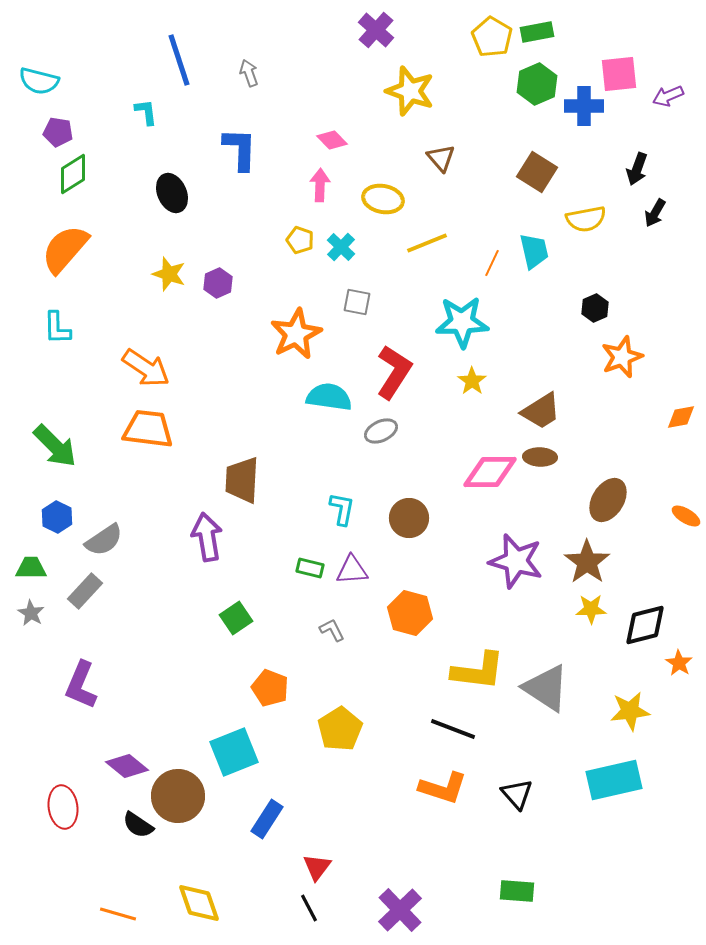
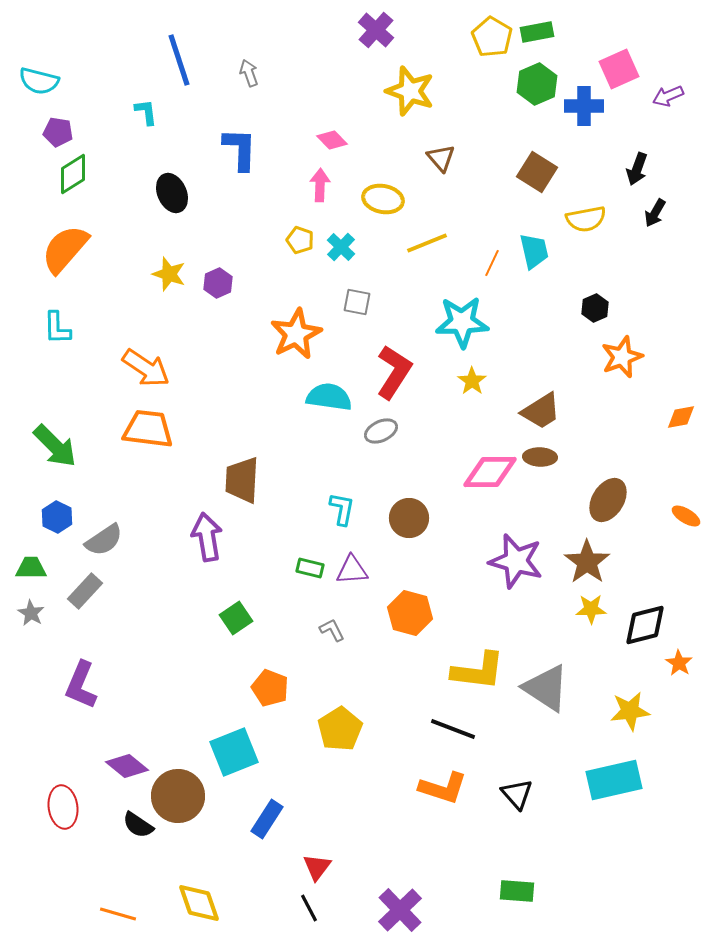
pink square at (619, 74): moved 5 px up; rotated 18 degrees counterclockwise
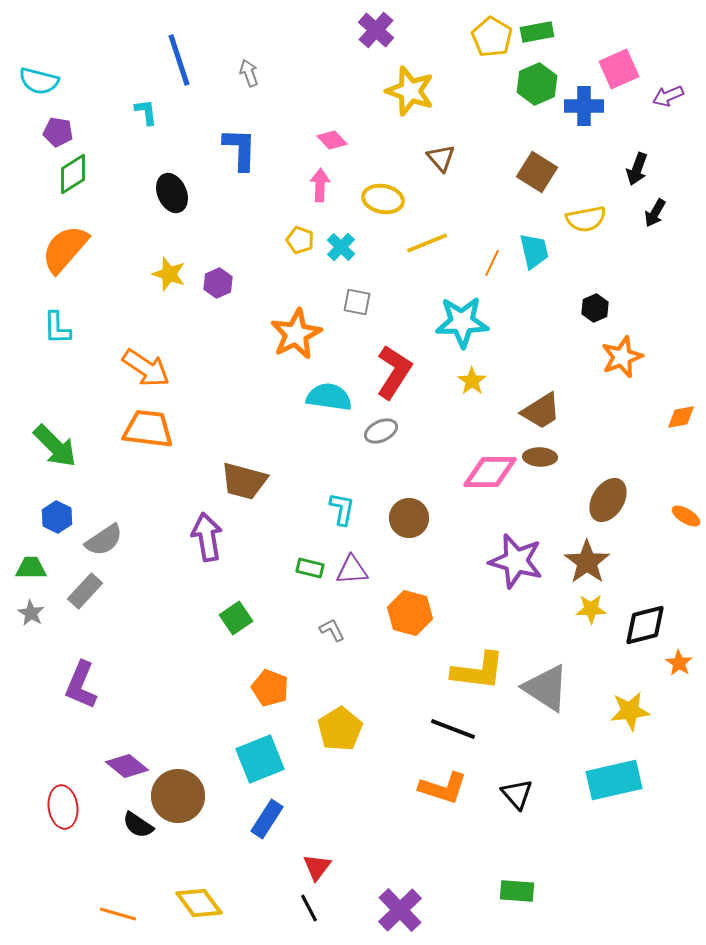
brown trapezoid at (242, 480): moved 2 px right, 1 px down; rotated 78 degrees counterclockwise
cyan square at (234, 752): moved 26 px right, 7 px down
yellow diamond at (199, 903): rotated 18 degrees counterclockwise
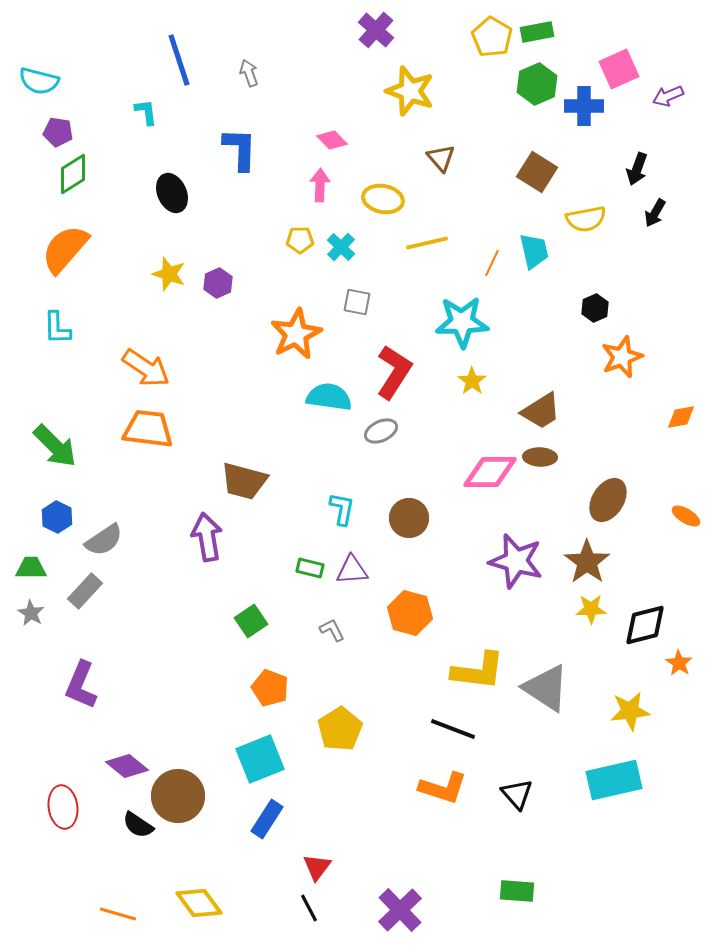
yellow pentagon at (300, 240): rotated 20 degrees counterclockwise
yellow line at (427, 243): rotated 9 degrees clockwise
green square at (236, 618): moved 15 px right, 3 px down
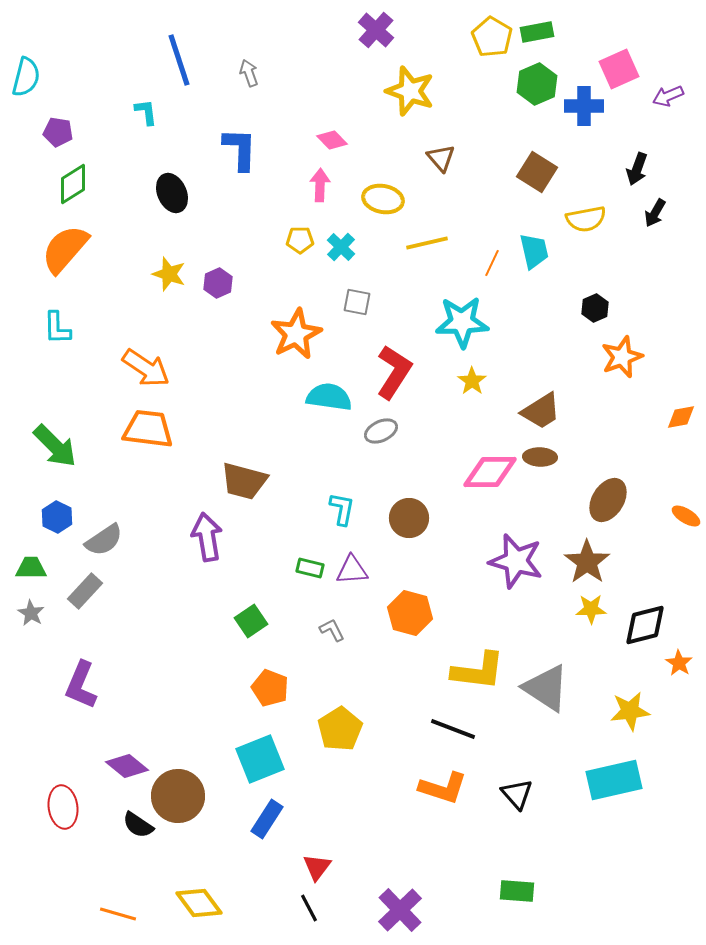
cyan semicircle at (39, 81): moved 13 px left, 4 px up; rotated 90 degrees counterclockwise
green diamond at (73, 174): moved 10 px down
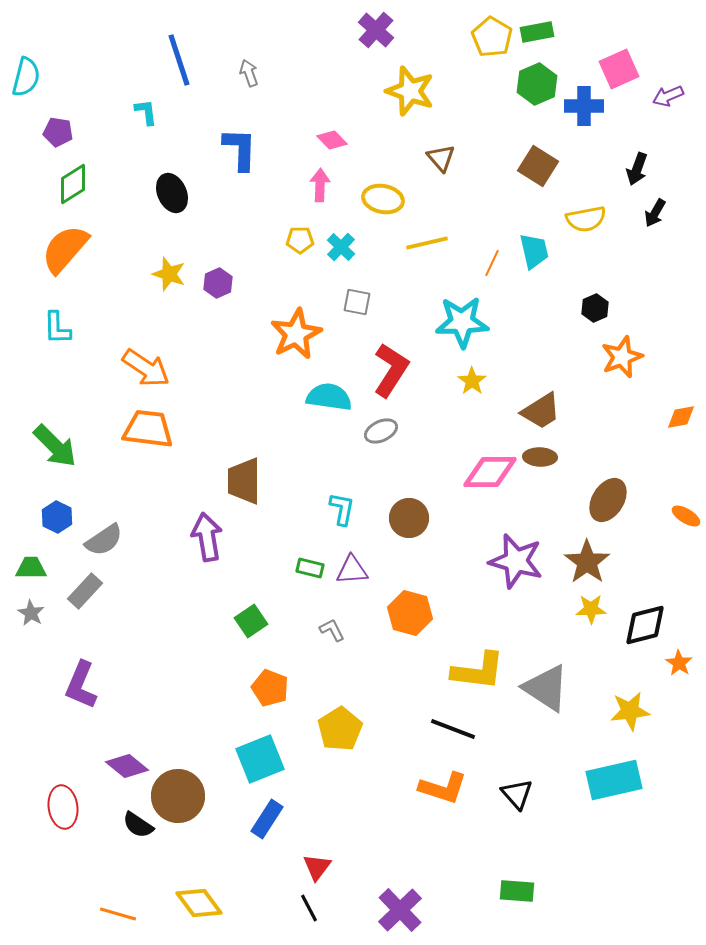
brown square at (537, 172): moved 1 px right, 6 px up
red L-shape at (394, 372): moved 3 px left, 2 px up
brown trapezoid at (244, 481): rotated 75 degrees clockwise
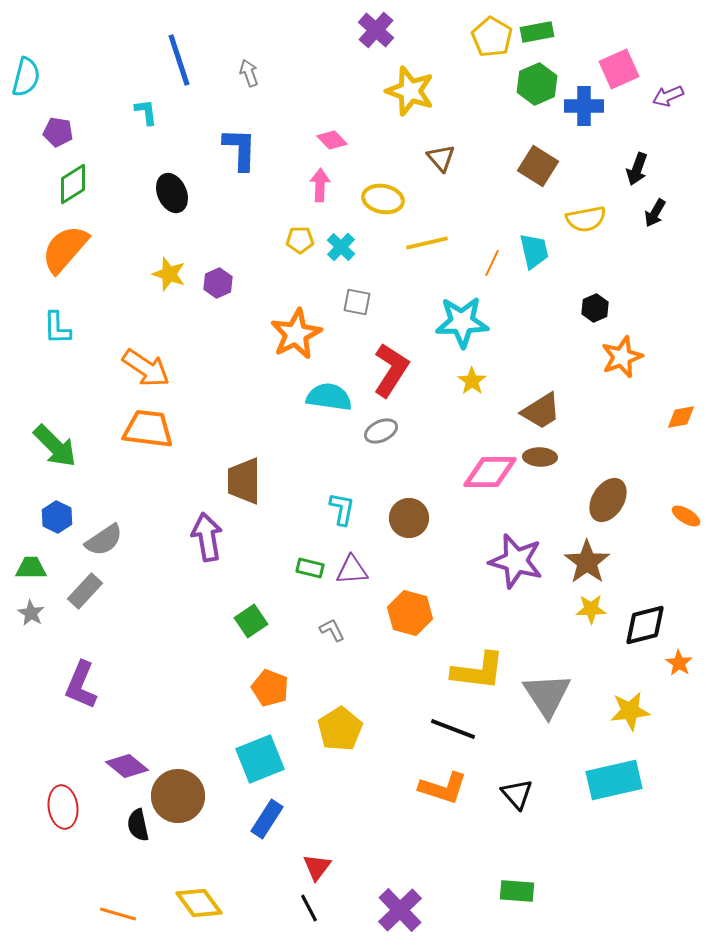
gray triangle at (546, 688): moved 1 px right, 7 px down; rotated 24 degrees clockwise
black semicircle at (138, 825): rotated 44 degrees clockwise
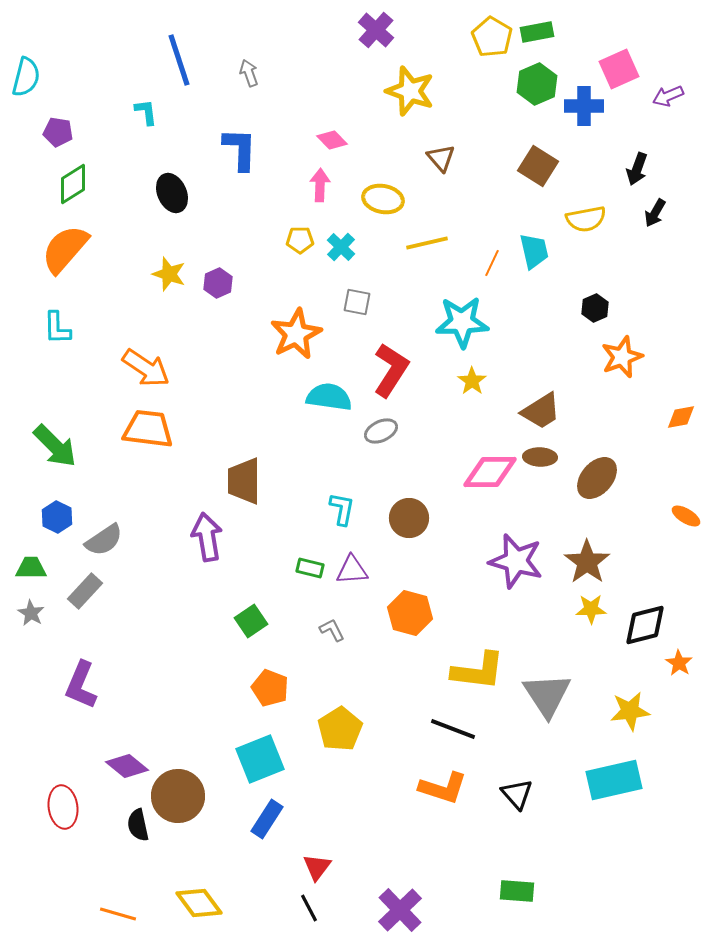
brown ellipse at (608, 500): moved 11 px left, 22 px up; rotated 9 degrees clockwise
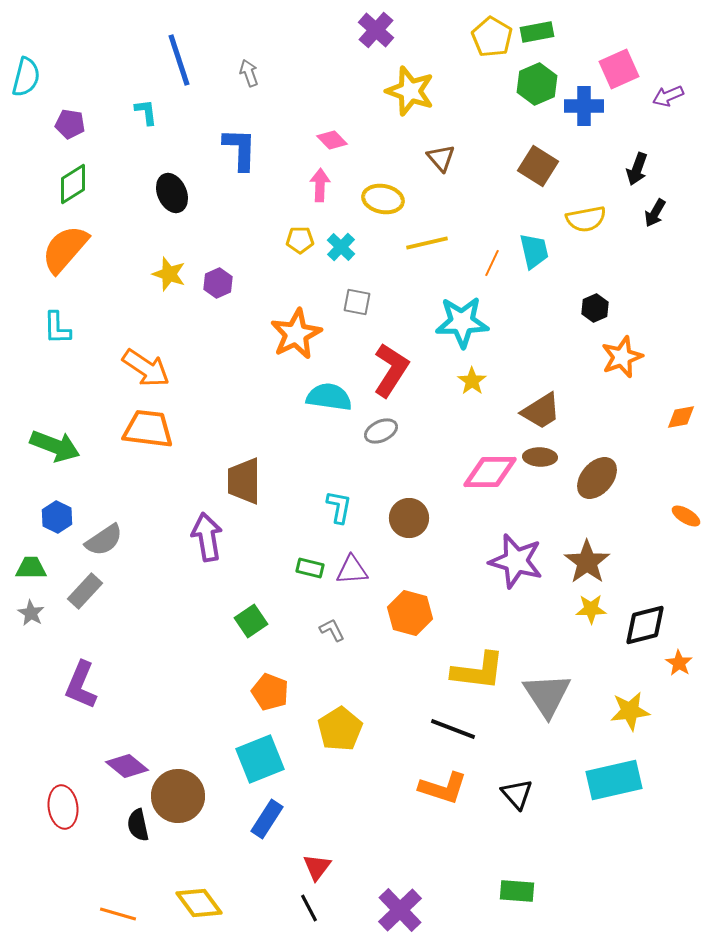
purple pentagon at (58, 132): moved 12 px right, 8 px up
green arrow at (55, 446): rotated 24 degrees counterclockwise
cyan L-shape at (342, 509): moved 3 px left, 2 px up
orange pentagon at (270, 688): moved 4 px down
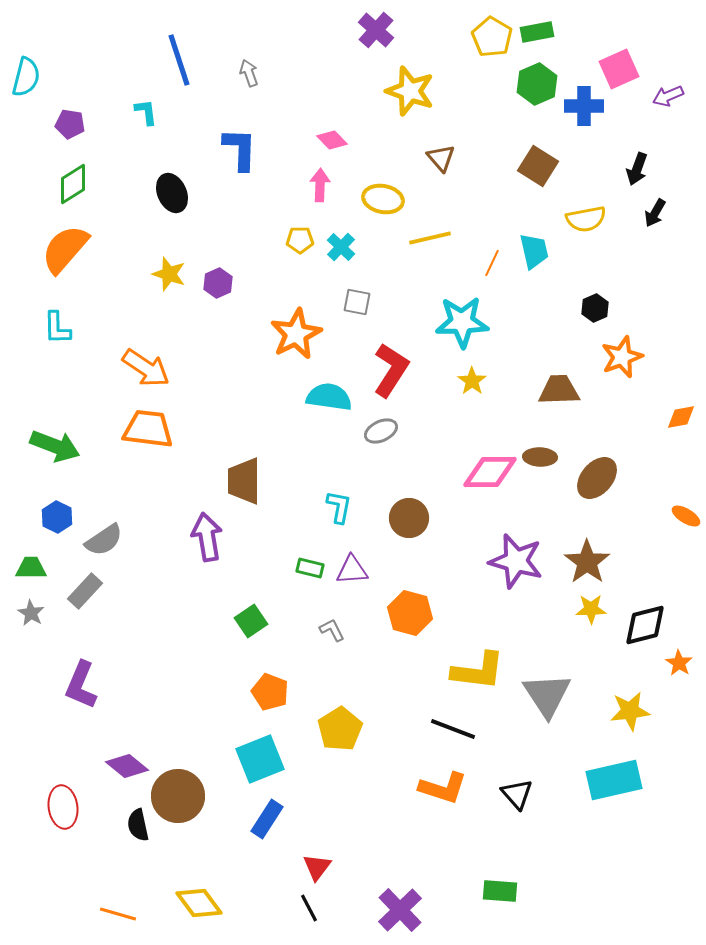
yellow line at (427, 243): moved 3 px right, 5 px up
brown trapezoid at (541, 411): moved 18 px right, 21 px up; rotated 150 degrees counterclockwise
green rectangle at (517, 891): moved 17 px left
